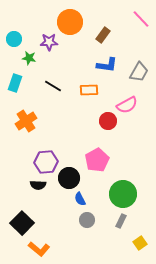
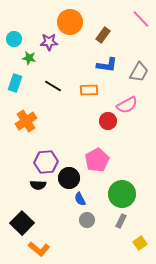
green circle: moved 1 px left
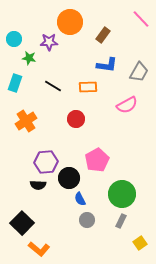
orange rectangle: moved 1 px left, 3 px up
red circle: moved 32 px left, 2 px up
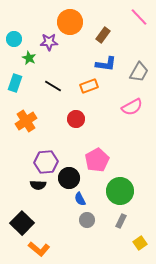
pink line: moved 2 px left, 2 px up
green star: rotated 16 degrees clockwise
blue L-shape: moved 1 px left, 1 px up
orange rectangle: moved 1 px right, 1 px up; rotated 18 degrees counterclockwise
pink semicircle: moved 5 px right, 2 px down
green circle: moved 2 px left, 3 px up
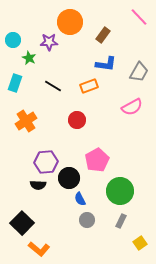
cyan circle: moved 1 px left, 1 px down
red circle: moved 1 px right, 1 px down
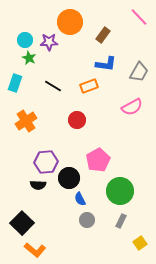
cyan circle: moved 12 px right
pink pentagon: moved 1 px right
orange L-shape: moved 4 px left, 1 px down
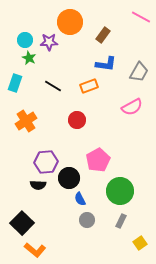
pink line: moved 2 px right; rotated 18 degrees counterclockwise
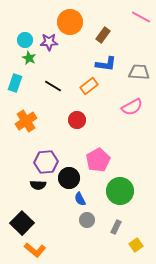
gray trapezoid: rotated 115 degrees counterclockwise
orange rectangle: rotated 18 degrees counterclockwise
gray rectangle: moved 5 px left, 6 px down
yellow square: moved 4 px left, 2 px down
